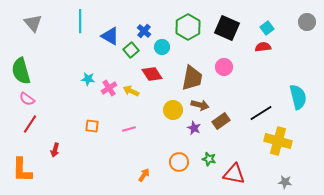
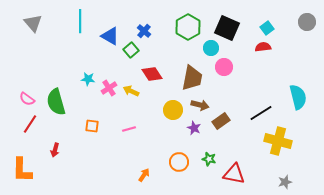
cyan circle: moved 49 px right, 1 px down
green semicircle: moved 35 px right, 31 px down
gray star: rotated 24 degrees counterclockwise
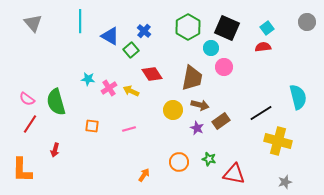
purple star: moved 3 px right
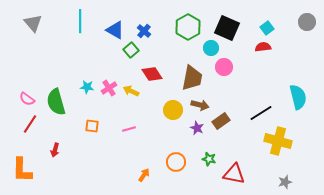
blue triangle: moved 5 px right, 6 px up
cyan star: moved 1 px left, 8 px down
orange circle: moved 3 px left
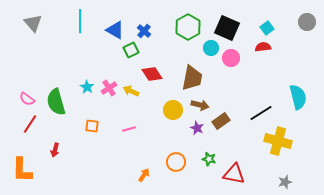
green square: rotated 14 degrees clockwise
pink circle: moved 7 px right, 9 px up
cyan star: rotated 24 degrees clockwise
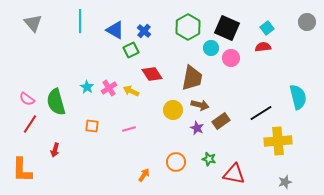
yellow cross: rotated 20 degrees counterclockwise
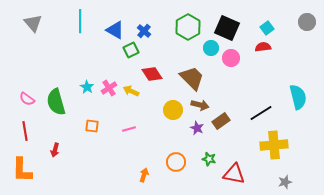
brown trapezoid: rotated 56 degrees counterclockwise
red line: moved 5 px left, 7 px down; rotated 42 degrees counterclockwise
yellow cross: moved 4 px left, 4 px down
orange arrow: rotated 16 degrees counterclockwise
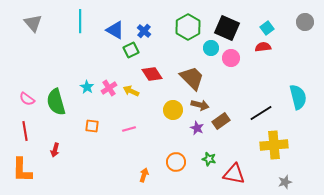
gray circle: moved 2 px left
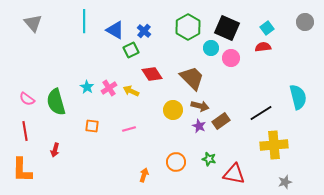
cyan line: moved 4 px right
brown arrow: moved 1 px down
purple star: moved 2 px right, 2 px up
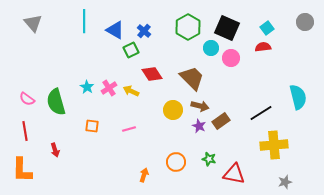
red arrow: rotated 32 degrees counterclockwise
